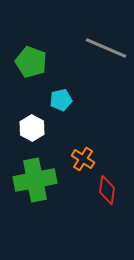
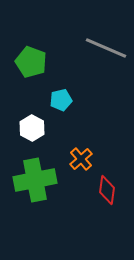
orange cross: moved 2 px left; rotated 15 degrees clockwise
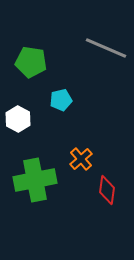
green pentagon: rotated 12 degrees counterclockwise
white hexagon: moved 14 px left, 9 px up
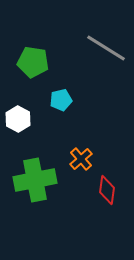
gray line: rotated 9 degrees clockwise
green pentagon: moved 2 px right
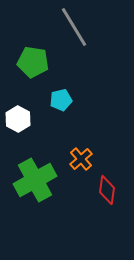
gray line: moved 32 px left, 21 px up; rotated 27 degrees clockwise
green cross: rotated 18 degrees counterclockwise
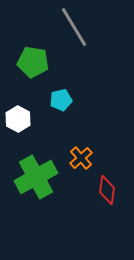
orange cross: moved 1 px up
green cross: moved 1 px right, 3 px up
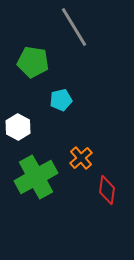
white hexagon: moved 8 px down
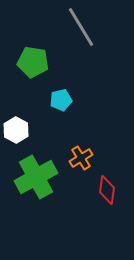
gray line: moved 7 px right
white hexagon: moved 2 px left, 3 px down
orange cross: rotated 10 degrees clockwise
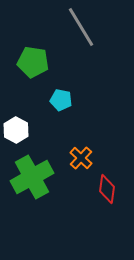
cyan pentagon: rotated 25 degrees clockwise
orange cross: rotated 15 degrees counterclockwise
green cross: moved 4 px left
red diamond: moved 1 px up
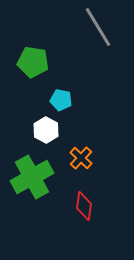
gray line: moved 17 px right
white hexagon: moved 30 px right
red diamond: moved 23 px left, 17 px down
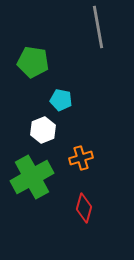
gray line: rotated 21 degrees clockwise
white hexagon: moved 3 px left; rotated 10 degrees clockwise
orange cross: rotated 30 degrees clockwise
red diamond: moved 2 px down; rotated 8 degrees clockwise
